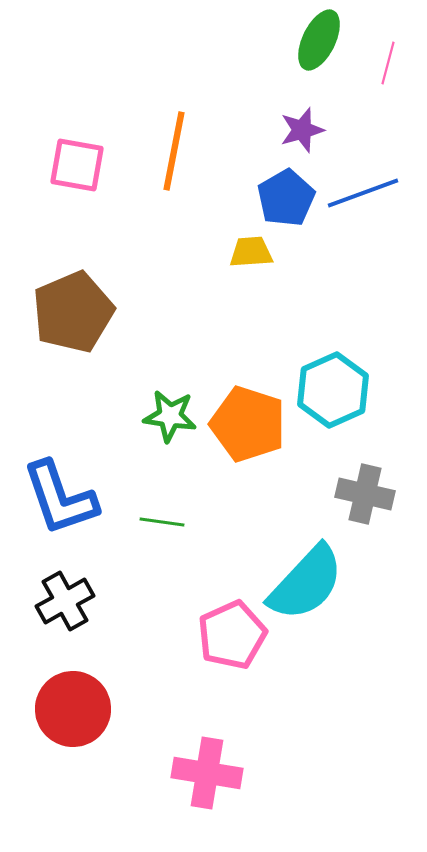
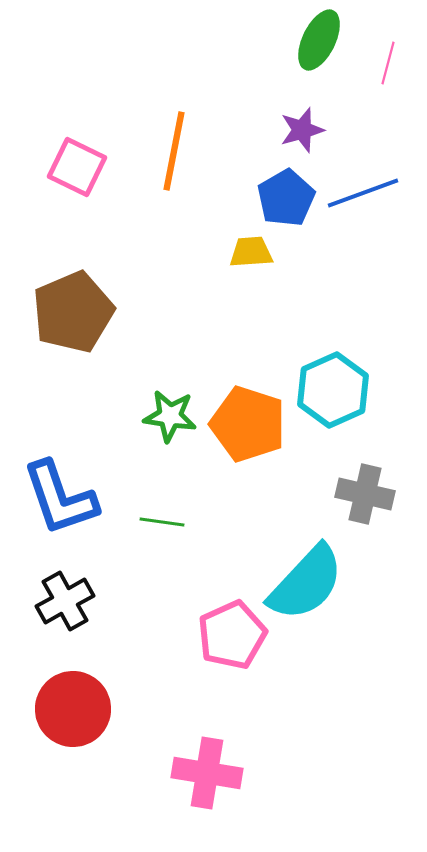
pink square: moved 2 px down; rotated 16 degrees clockwise
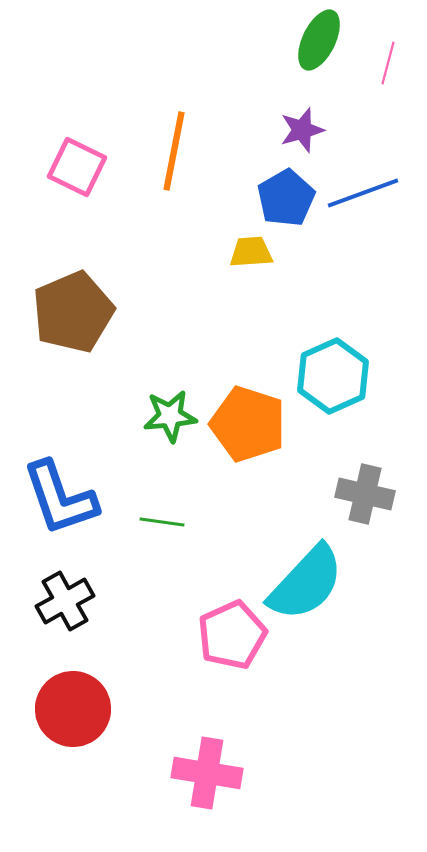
cyan hexagon: moved 14 px up
green star: rotated 14 degrees counterclockwise
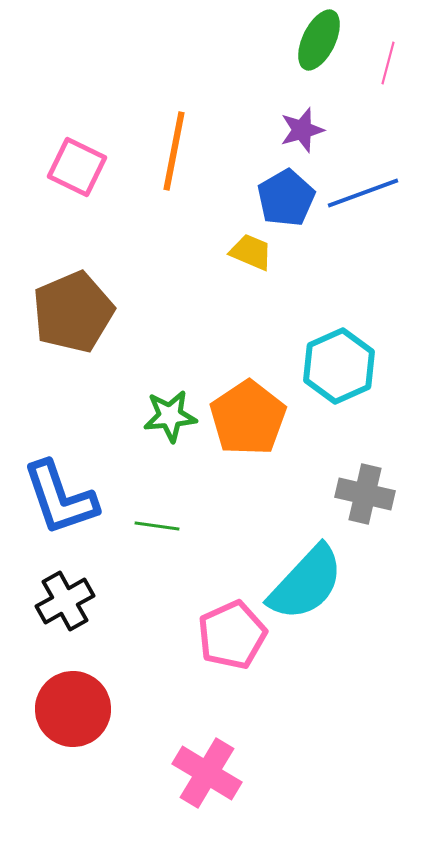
yellow trapezoid: rotated 27 degrees clockwise
cyan hexagon: moved 6 px right, 10 px up
orange pentagon: moved 6 px up; rotated 20 degrees clockwise
green line: moved 5 px left, 4 px down
pink cross: rotated 22 degrees clockwise
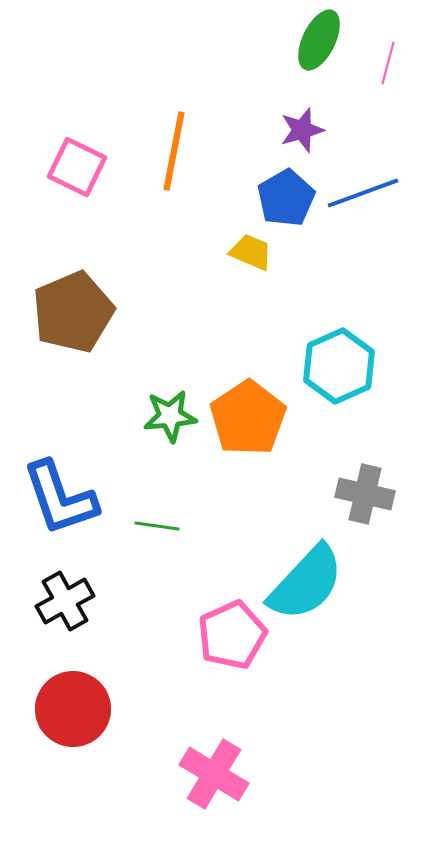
pink cross: moved 7 px right, 1 px down
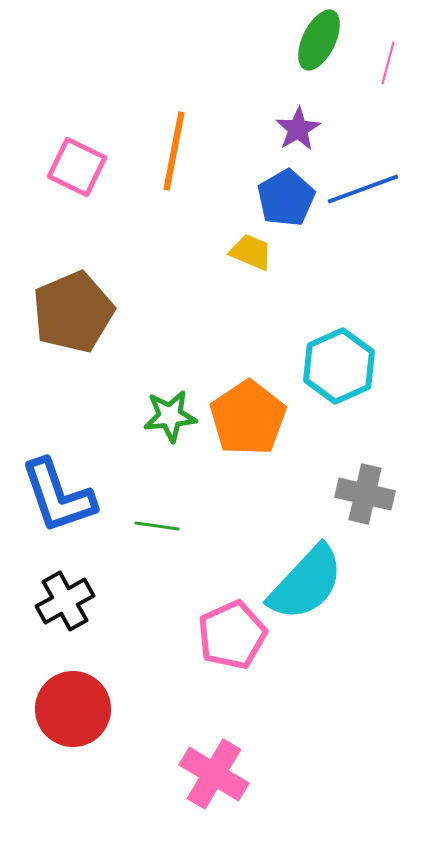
purple star: moved 4 px left, 1 px up; rotated 15 degrees counterclockwise
blue line: moved 4 px up
blue L-shape: moved 2 px left, 2 px up
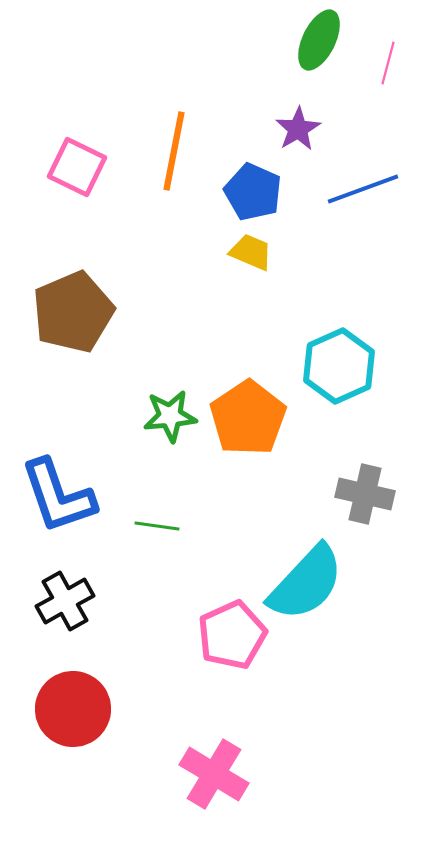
blue pentagon: moved 33 px left, 6 px up; rotated 18 degrees counterclockwise
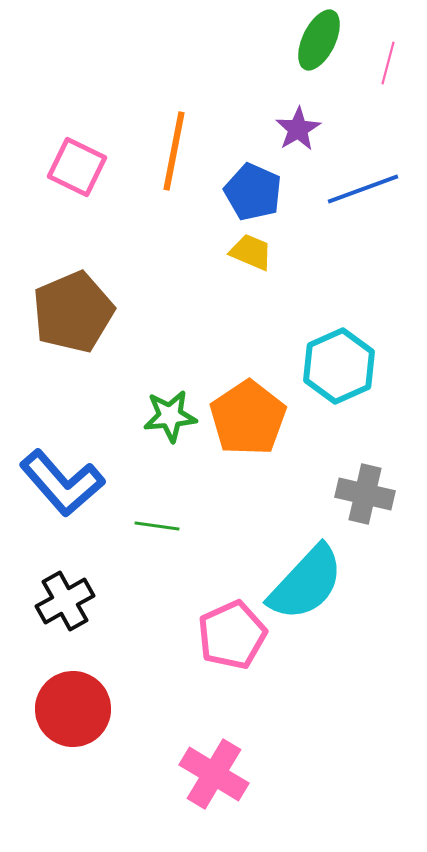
blue L-shape: moved 4 px right, 13 px up; rotated 22 degrees counterclockwise
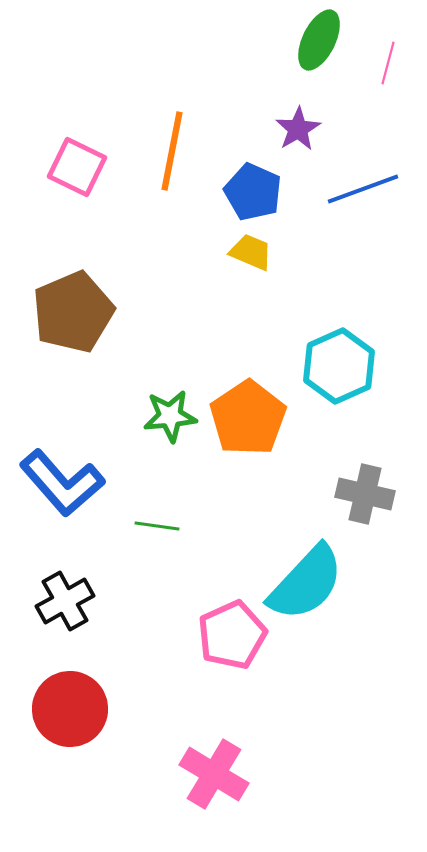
orange line: moved 2 px left
red circle: moved 3 px left
